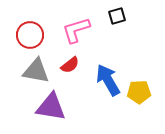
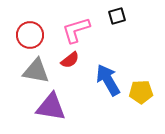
red semicircle: moved 5 px up
yellow pentagon: moved 2 px right
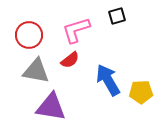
red circle: moved 1 px left
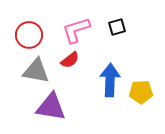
black square: moved 11 px down
blue arrow: moved 2 px right; rotated 32 degrees clockwise
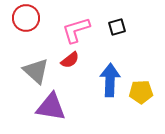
red circle: moved 3 px left, 17 px up
gray triangle: rotated 32 degrees clockwise
